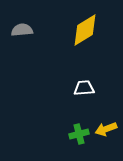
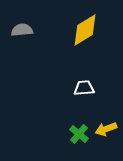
green cross: rotated 36 degrees counterclockwise
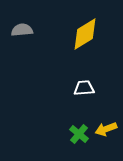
yellow diamond: moved 4 px down
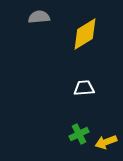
gray semicircle: moved 17 px right, 13 px up
yellow arrow: moved 13 px down
green cross: rotated 24 degrees clockwise
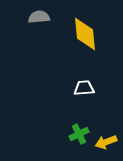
yellow diamond: rotated 64 degrees counterclockwise
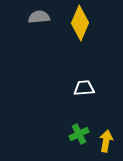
yellow diamond: moved 5 px left, 11 px up; rotated 28 degrees clockwise
yellow arrow: moved 1 px up; rotated 120 degrees clockwise
